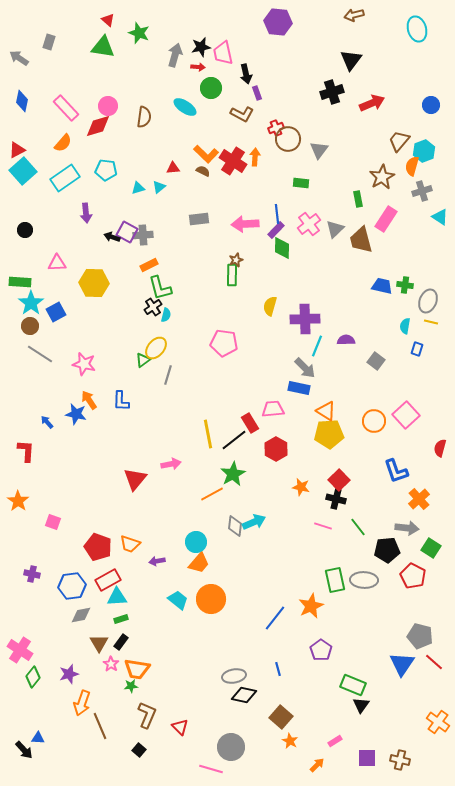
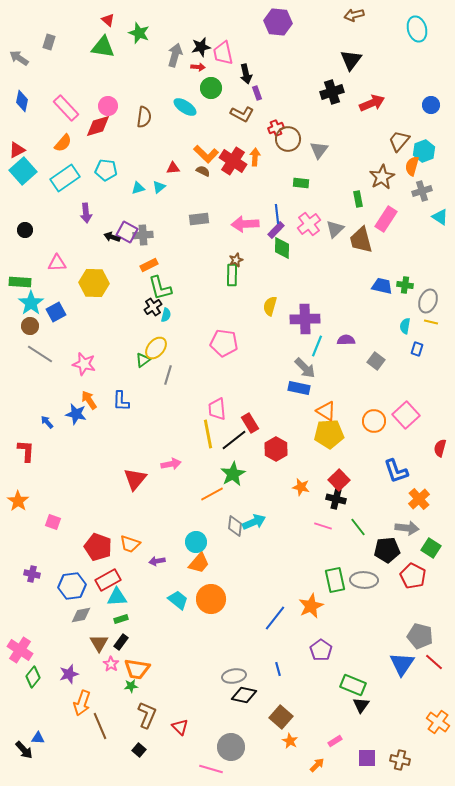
pink trapezoid at (273, 409): moved 56 px left; rotated 90 degrees counterclockwise
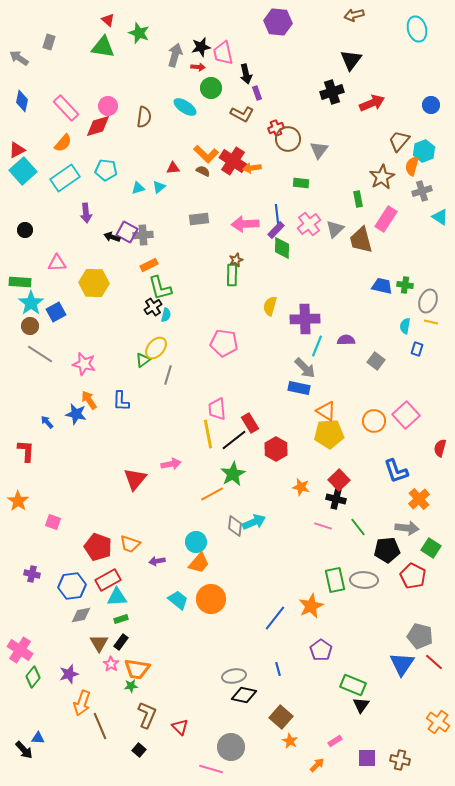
orange arrow at (255, 157): moved 3 px left, 11 px down; rotated 102 degrees counterclockwise
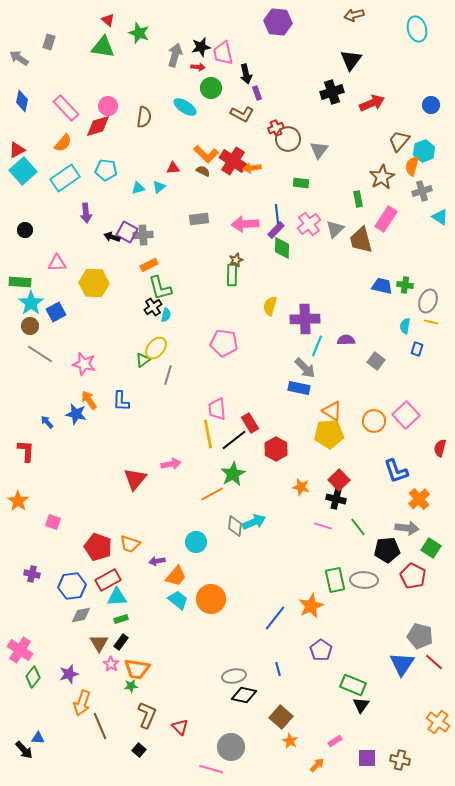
orange triangle at (326, 411): moved 6 px right
orange trapezoid at (199, 563): moved 23 px left, 13 px down
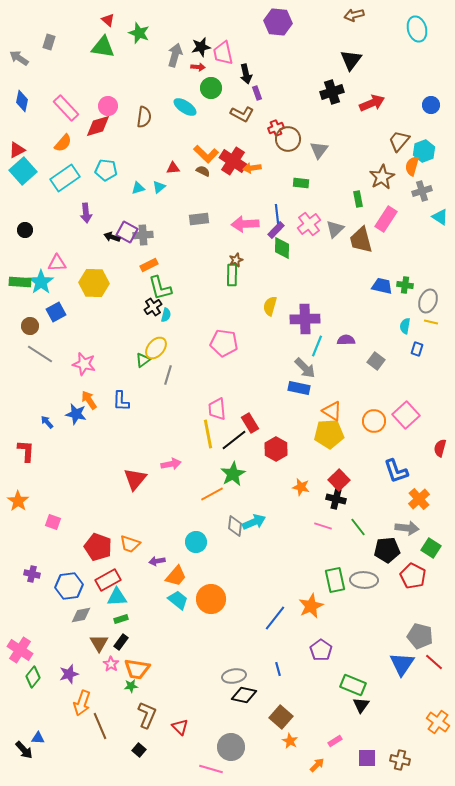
cyan star at (31, 303): moved 10 px right, 21 px up
blue hexagon at (72, 586): moved 3 px left
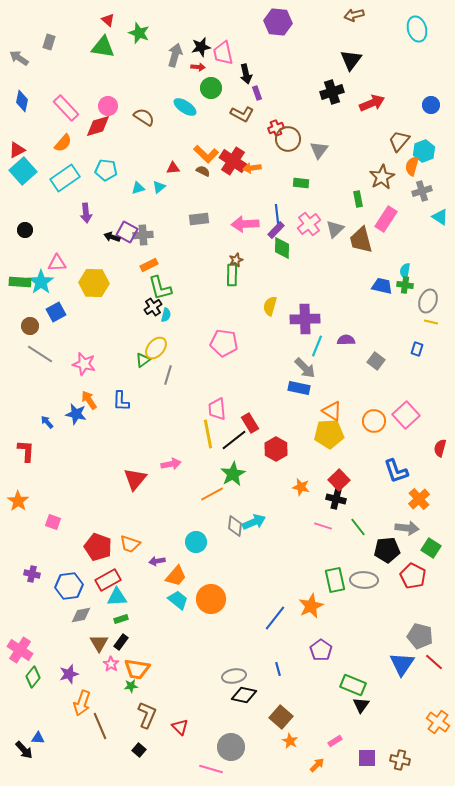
brown semicircle at (144, 117): rotated 65 degrees counterclockwise
cyan semicircle at (405, 326): moved 55 px up
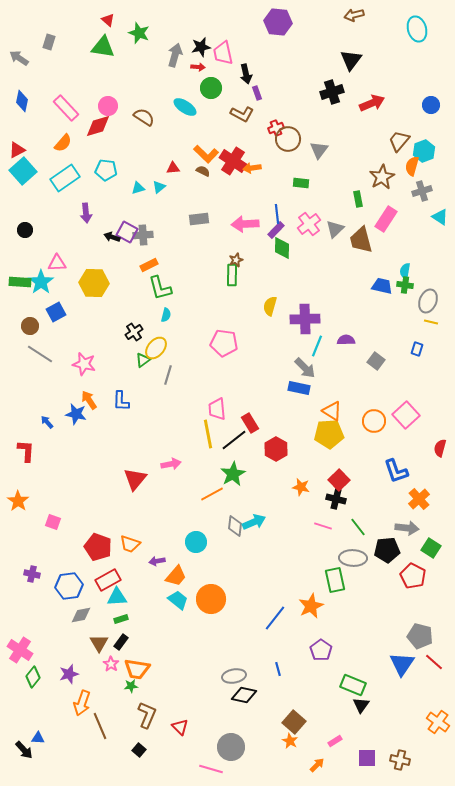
black cross at (153, 307): moved 19 px left, 25 px down
gray ellipse at (364, 580): moved 11 px left, 22 px up
brown square at (281, 717): moved 13 px right, 5 px down
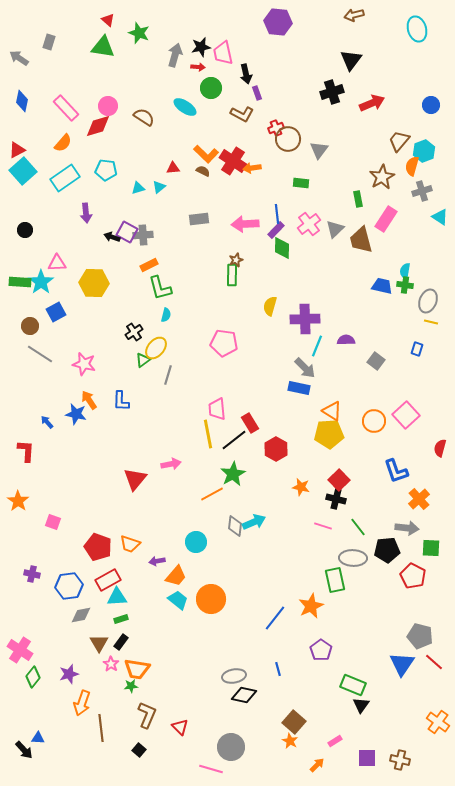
green square at (431, 548): rotated 30 degrees counterclockwise
brown line at (100, 726): moved 1 px right, 2 px down; rotated 16 degrees clockwise
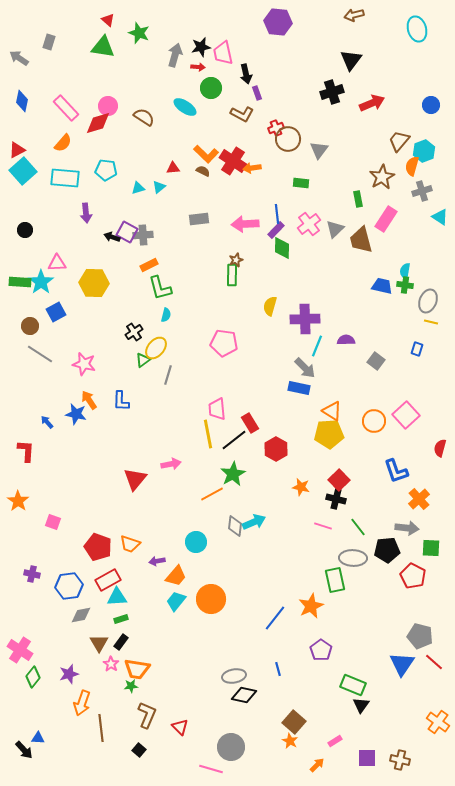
red diamond at (98, 126): moved 3 px up
cyan rectangle at (65, 178): rotated 40 degrees clockwise
cyan trapezoid at (178, 600): moved 2 px left, 1 px down; rotated 90 degrees counterclockwise
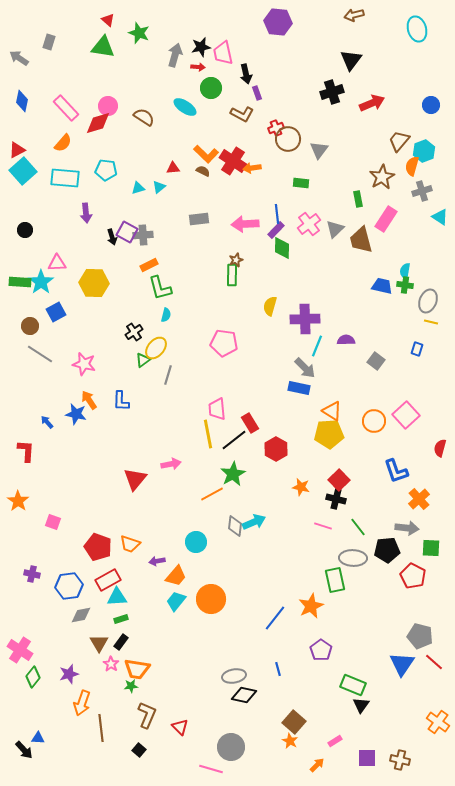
black arrow at (112, 237): rotated 126 degrees counterclockwise
